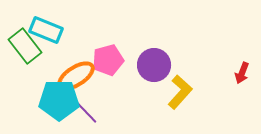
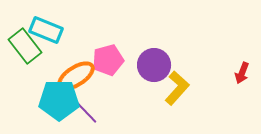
yellow L-shape: moved 3 px left, 4 px up
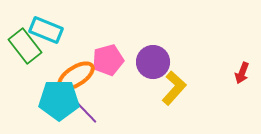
purple circle: moved 1 px left, 3 px up
yellow L-shape: moved 3 px left
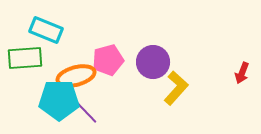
green rectangle: moved 12 px down; rotated 56 degrees counterclockwise
orange ellipse: rotated 18 degrees clockwise
yellow L-shape: moved 2 px right
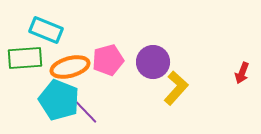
orange ellipse: moved 6 px left, 9 px up
cyan pentagon: rotated 21 degrees clockwise
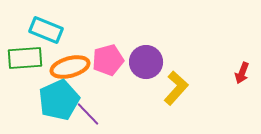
purple circle: moved 7 px left
cyan pentagon: rotated 27 degrees clockwise
purple line: moved 2 px right, 2 px down
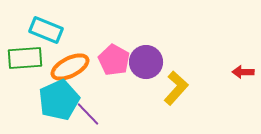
pink pentagon: moved 6 px right; rotated 28 degrees counterclockwise
orange ellipse: rotated 12 degrees counterclockwise
red arrow: moved 1 px right, 1 px up; rotated 70 degrees clockwise
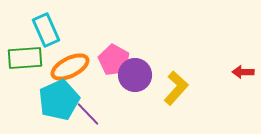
cyan rectangle: rotated 44 degrees clockwise
purple circle: moved 11 px left, 13 px down
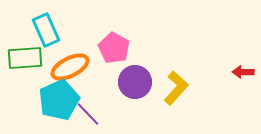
pink pentagon: moved 12 px up
purple circle: moved 7 px down
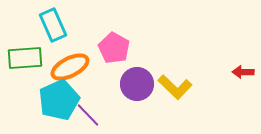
cyan rectangle: moved 7 px right, 5 px up
purple circle: moved 2 px right, 2 px down
yellow L-shape: moved 1 px left, 1 px up; rotated 92 degrees clockwise
purple line: moved 1 px down
